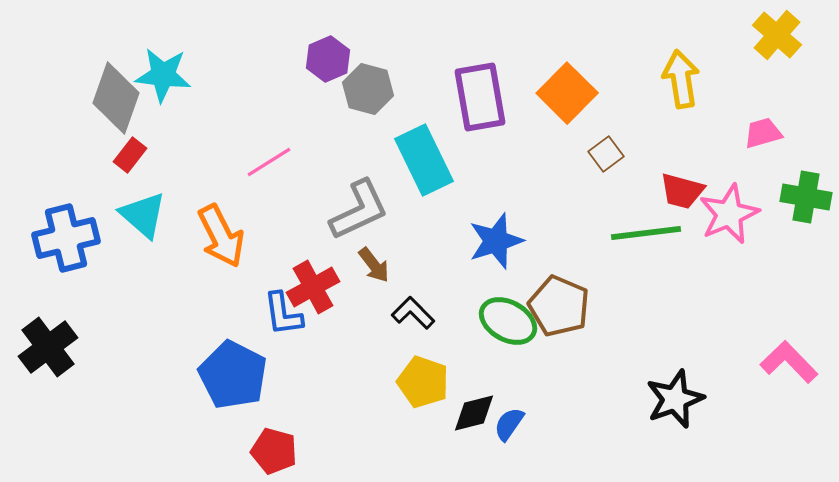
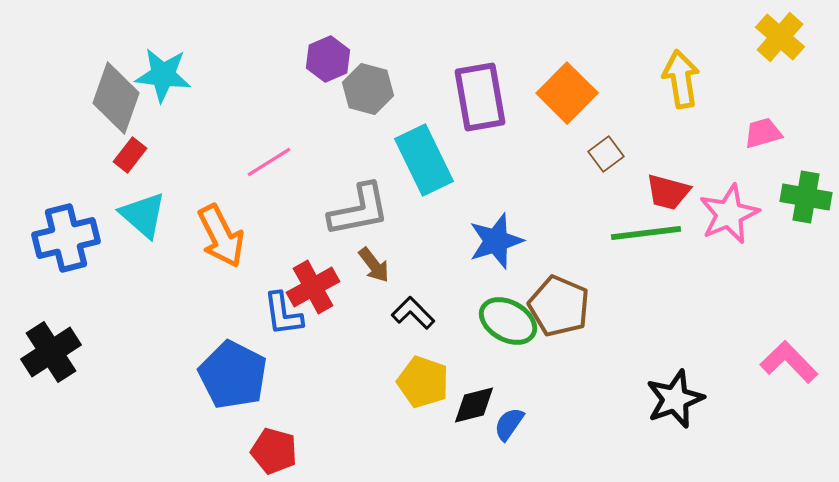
yellow cross: moved 3 px right, 2 px down
red trapezoid: moved 14 px left, 1 px down
gray L-shape: rotated 14 degrees clockwise
black cross: moved 3 px right, 5 px down; rotated 4 degrees clockwise
black diamond: moved 8 px up
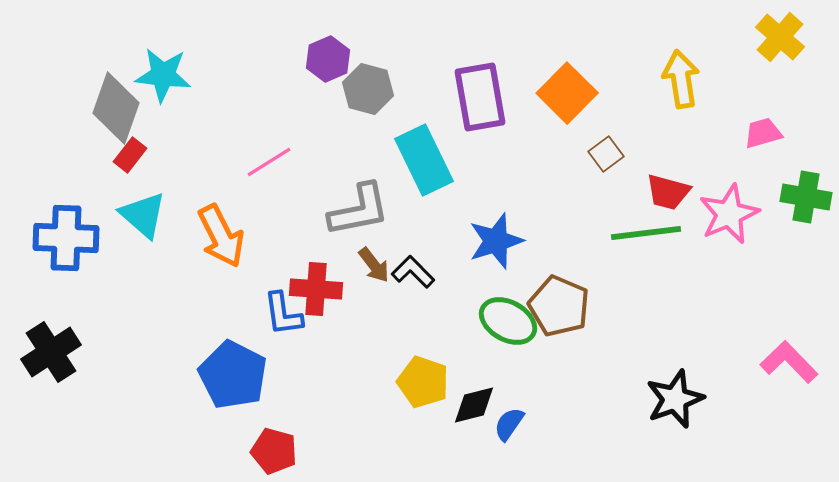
gray diamond: moved 10 px down
blue cross: rotated 16 degrees clockwise
red cross: moved 3 px right, 2 px down; rotated 33 degrees clockwise
black L-shape: moved 41 px up
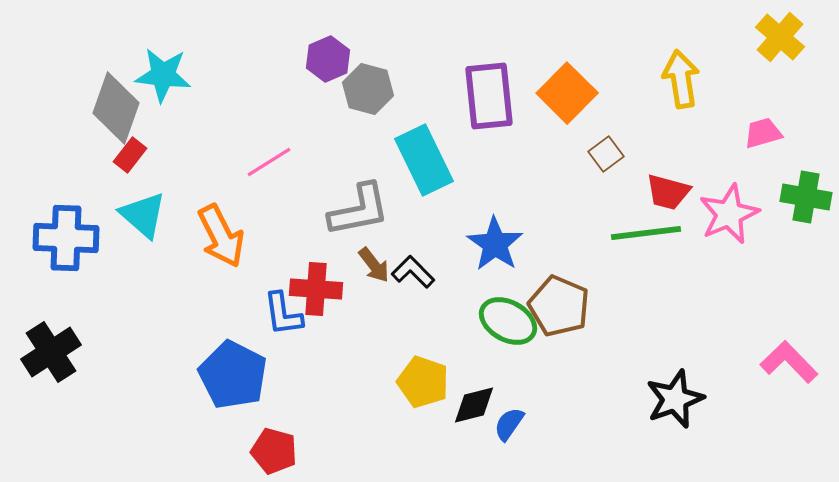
purple rectangle: moved 9 px right, 1 px up; rotated 4 degrees clockwise
blue star: moved 1 px left, 3 px down; rotated 20 degrees counterclockwise
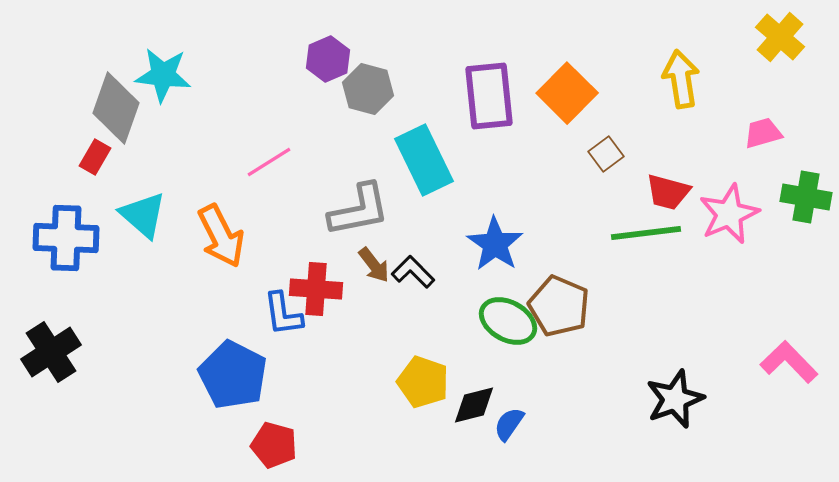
red rectangle: moved 35 px left, 2 px down; rotated 8 degrees counterclockwise
red pentagon: moved 6 px up
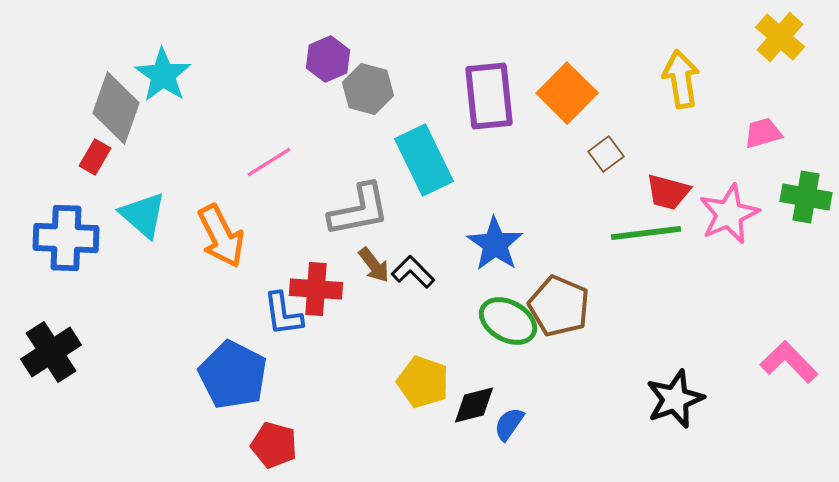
cyan star: rotated 28 degrees clockwise
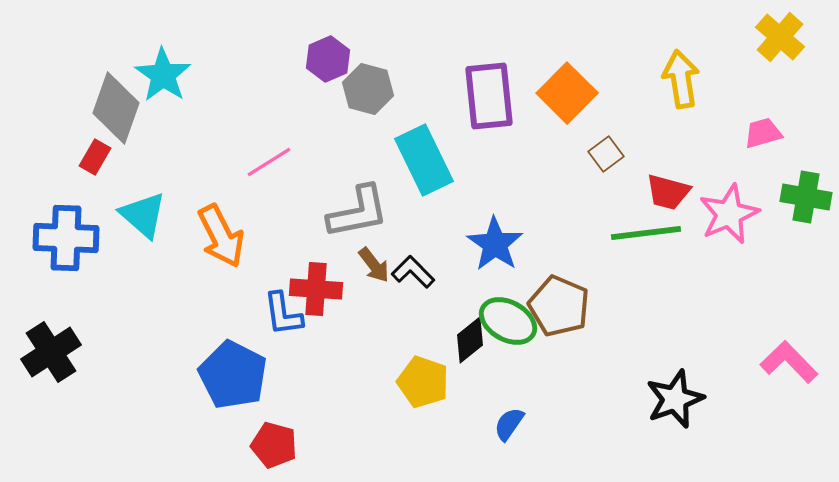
gray L-shape: moved 1 px left, 2 px down
black diamond: moved 4 px left, 65 px up; rotated 24 degrees counterclockwise
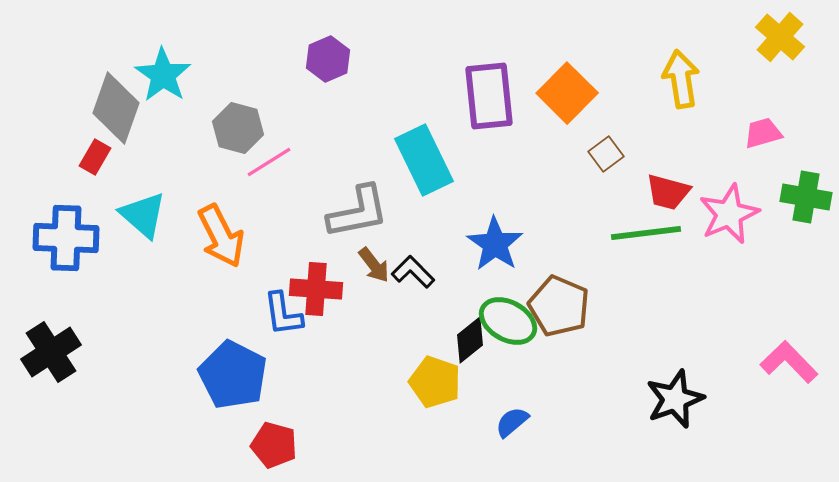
gray hexagon: moved 130 px left, 39 px down
yellow pentagon: moved 12 px right
blue semicircle: moved 3 px right, 2 px up; rotated 15 degrees clockwise
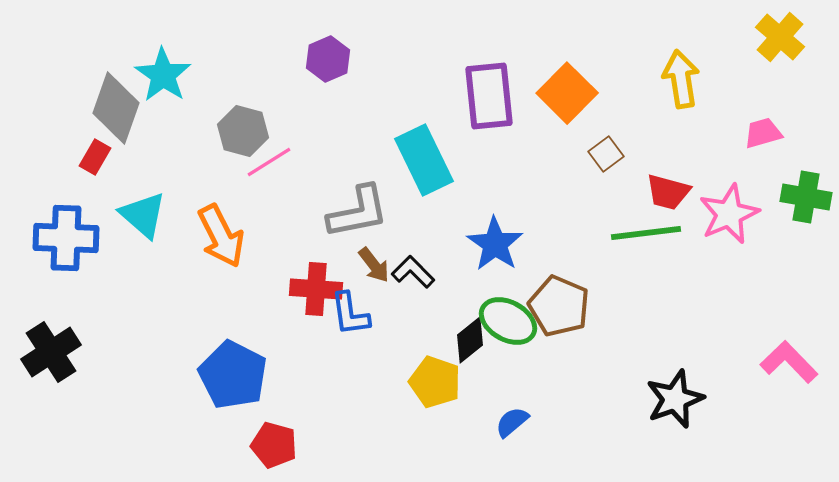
gray hexagon: moved 5 px right, 3 px down
blue L-shape: moved 67 px right
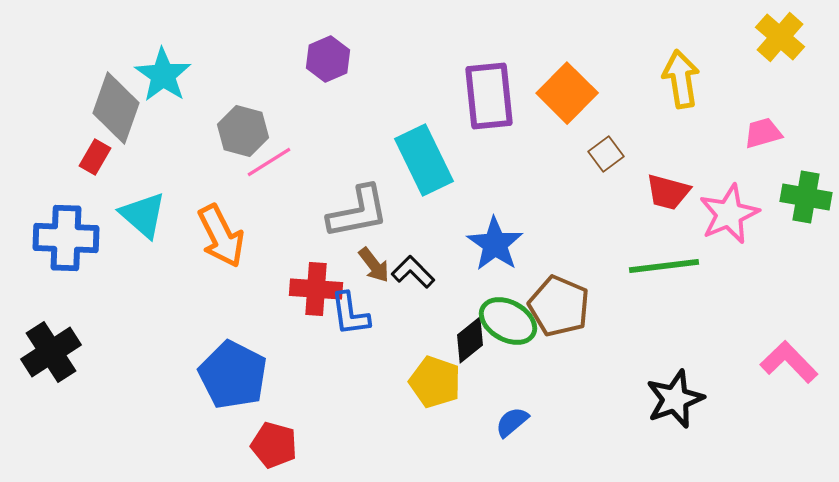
green line: moved 18 px right, 33 px down
